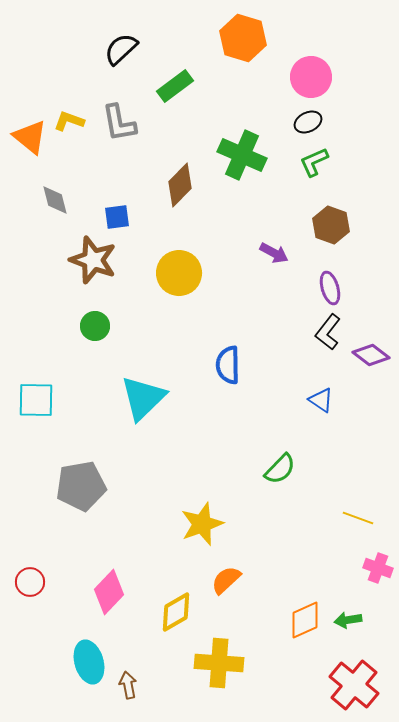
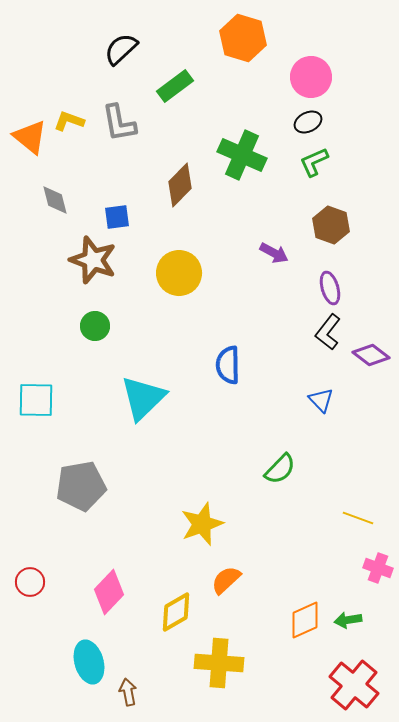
blue triangle: rotated 12 degrees clockwise
brown arrow: moved 7 px down
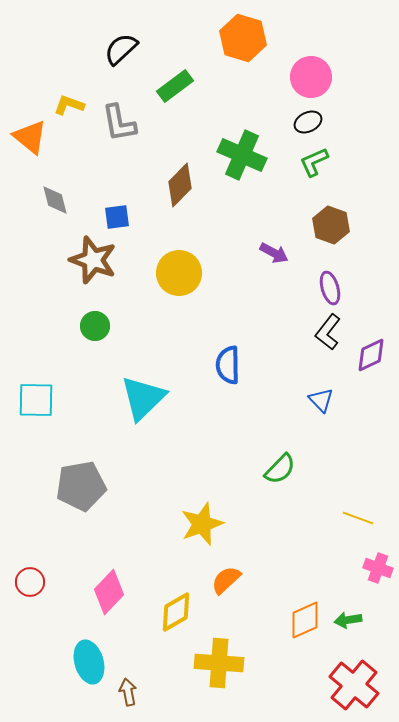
yellow L-shape: moved 16 px up
purple diamond: rotated 63 degrees counterclockwise
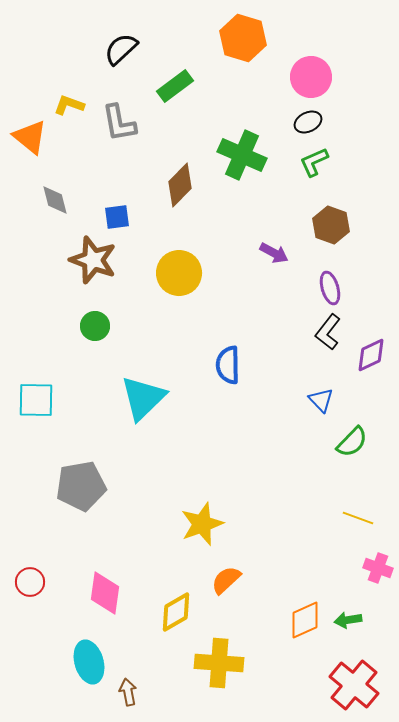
green semicircle: moved 72 px right, 27 px up
pink diamond: moved 4 px left, 1 px down; rotated 36 degrees counterclockwise
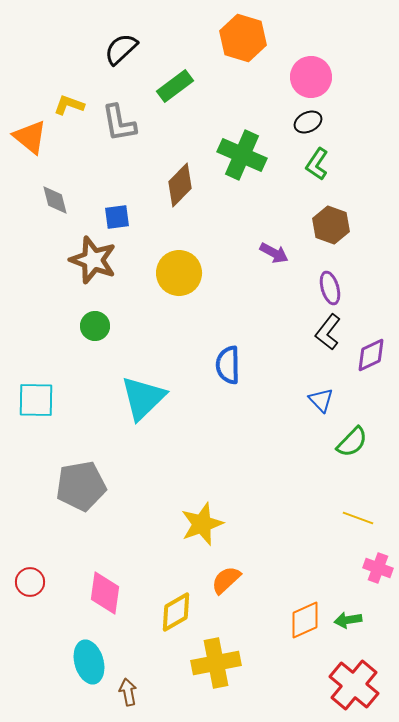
green L-shape: moved 3 px right, 2 px down; rotated 32 degrees counterclockwise
yellow cross: moved 3 px left; rotated 15 degrees counterclockwise
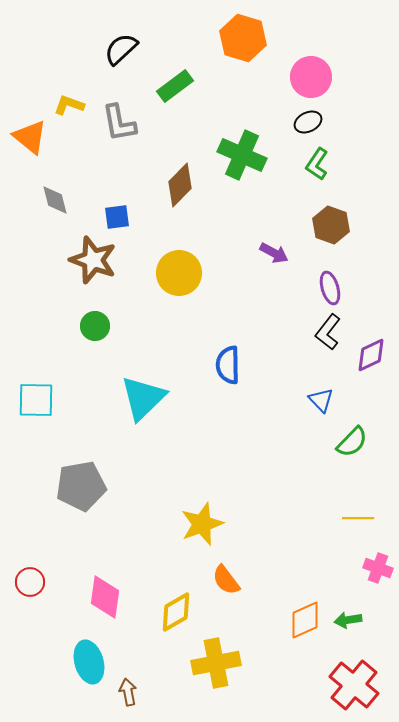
yellow line: rotated 20 degrees counterclockwise
orange semicircle: rotated 84 degrees counterclockwise
pink diamond: moved 4 px down
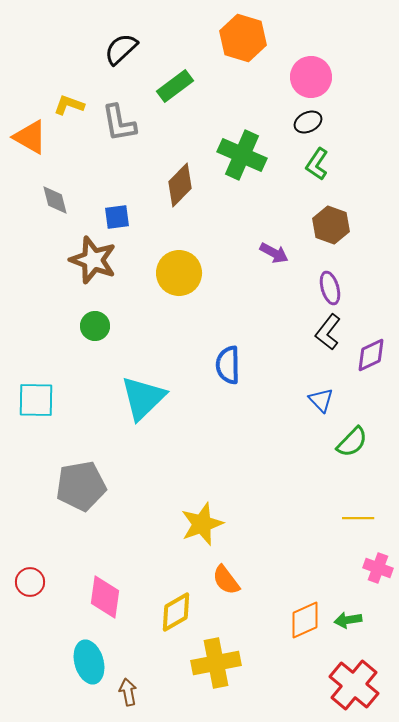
orange triangle: rotated 9 degrees counterclockwise
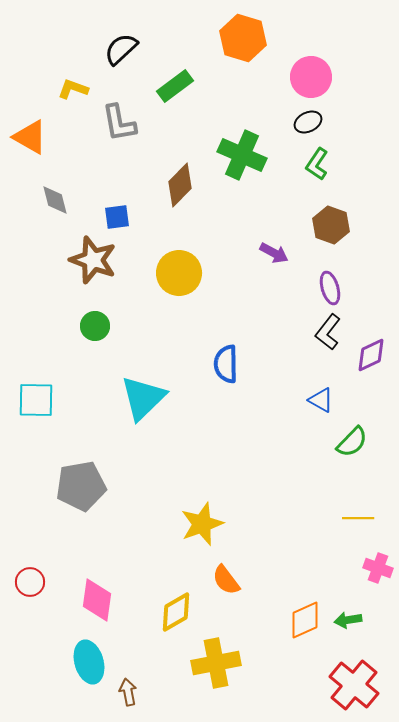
yellow L-shape: moved 4 px right, 16 px up
blue semicircle: moved 2 px left, 1 px up
blue triangle: rotated 16 degrees counterclockwise
pink diamond: moved 8 px left, 3 px down
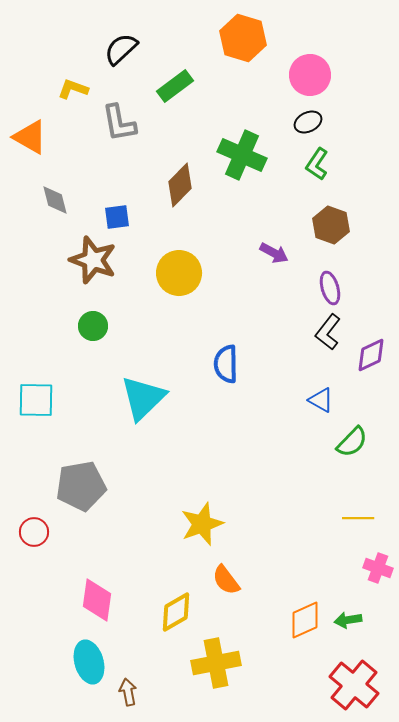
pink circle: moved 1 px left, 2 px up
green circle: moved 2 px left
red circle: moved 4 px right, 50 px up
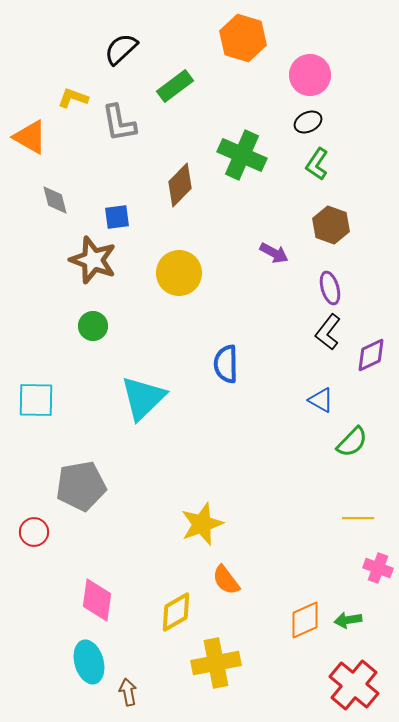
yellow L-shape: moved 9 px down
